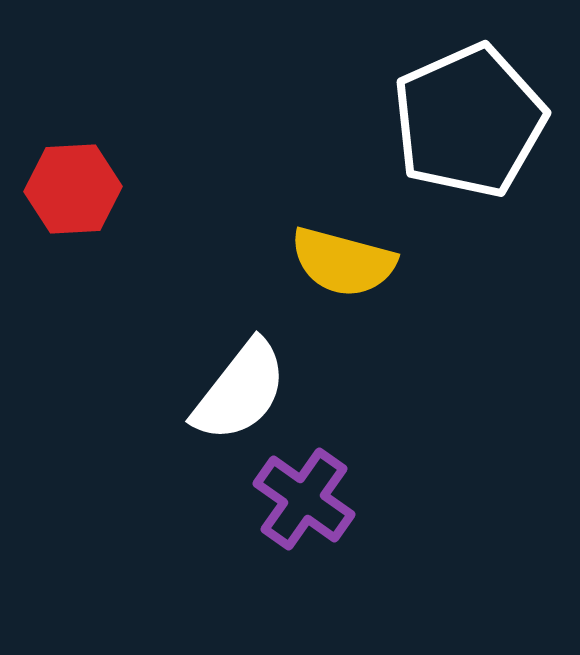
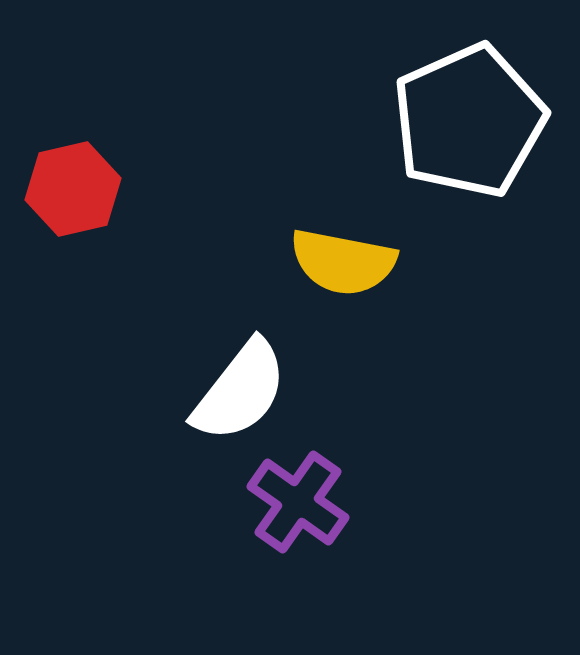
red hexagon: rotated 10 degrees counterclockwise
yellow semicircle: rotated 4 degrees counterclockwise
purple cross: moved 6 px left, 3 px down
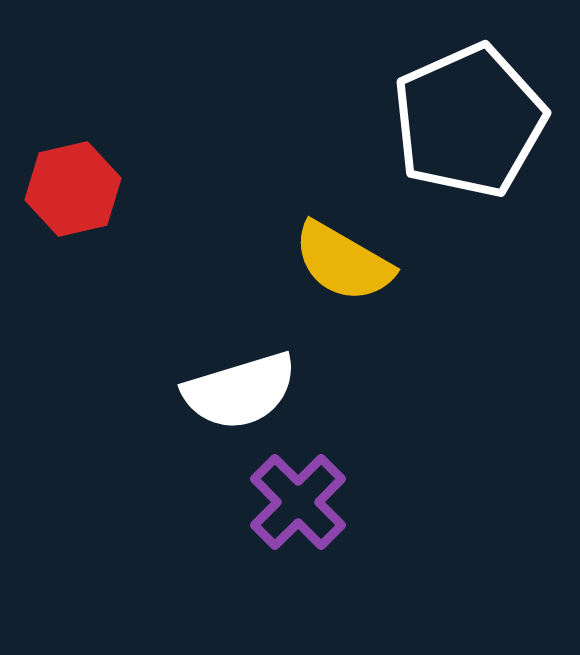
yellow semicircle: rotated 19 degrees clockwise
white semicircle: rotated 35 degrees clockwise
purple cross: rotated 10 degrees clockwise
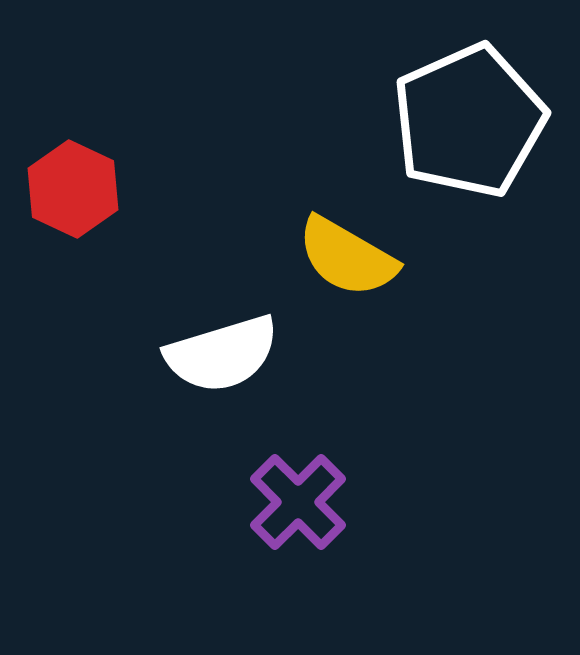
red hexagon: rotated 22 degrees counterclockwise
yellow semicircle: moved 4 px right, 5 px up
white semicircle: moved 18 px left, 37 px up
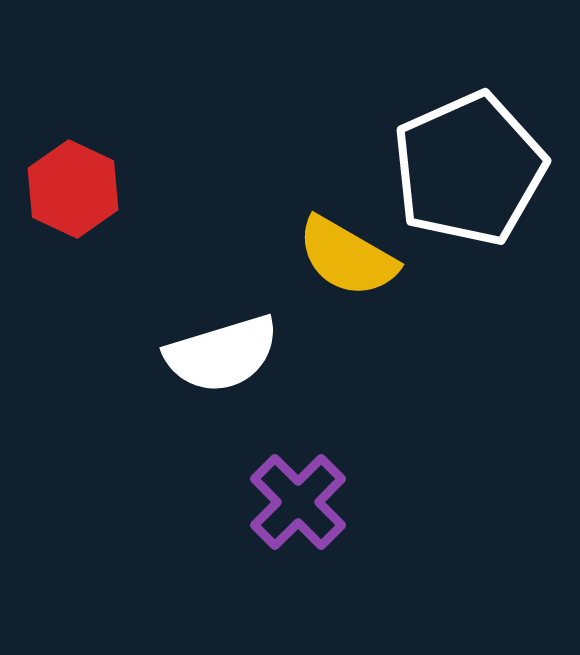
white pentagon: moved 48 px down
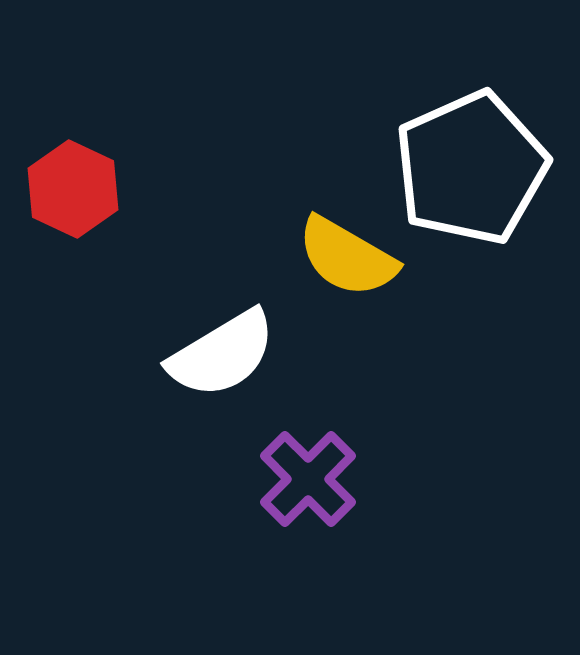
white pentagon: moved 2 px right, 1 px up
white semicircle: rotated 14 degrees counterclockwise
purple cross: moved 10 px right, 23 px up
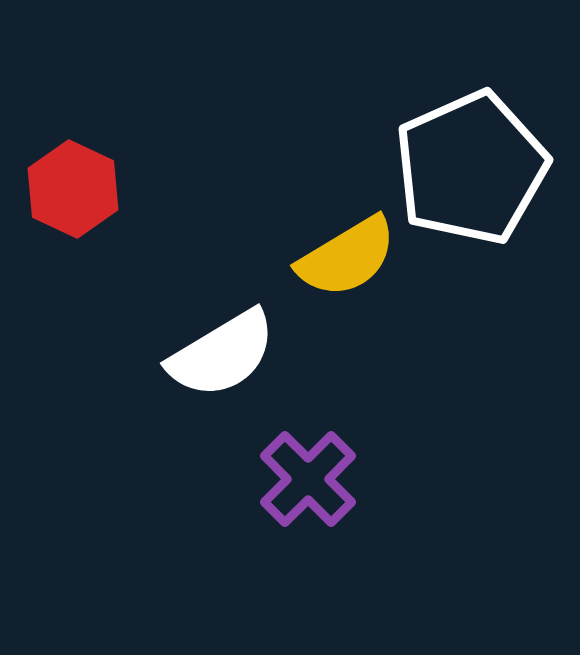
yellow semicircle: rotated 61 degrees counterclockwise
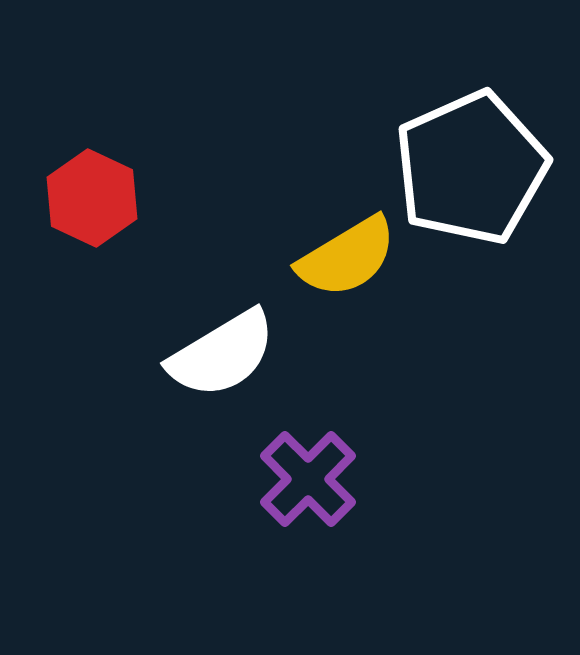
red hexagon: moved 19 px right, 9 px down
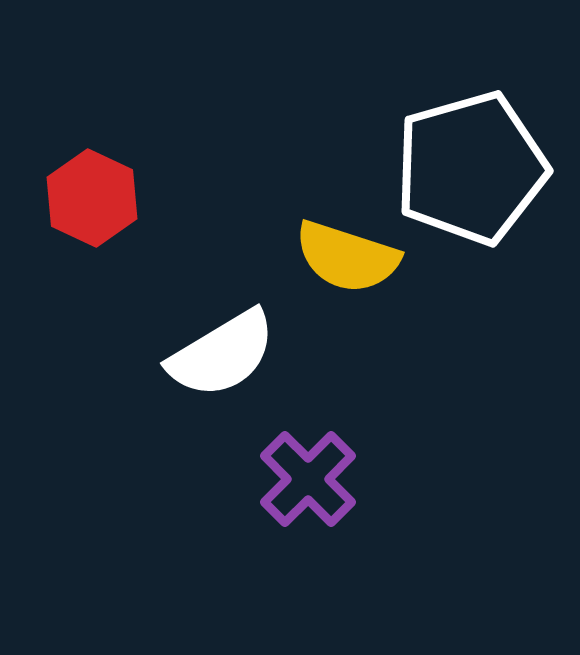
white pentagon: rotated 8 degrees clockwise
yellow semicircle: rotated 49 degrees clockwise
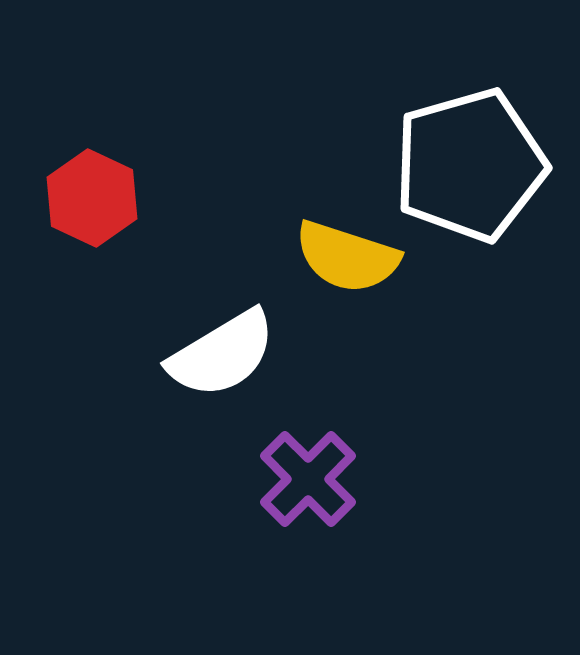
white pentagon: moved 1 px left, 3 px up
